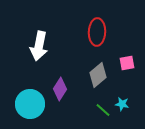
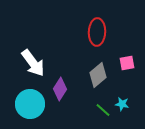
white arrow: moved 6 px left, 17 px down; rotated 48 degrees counterclockwise
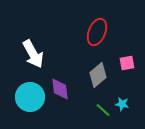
red ellipse: rotated 20 degrees clockwise
white arrow: moved 9 px up; rotated 8 degrees clockwise
purple diamond: rotated 40 degrees counterclockwise
cyan circle: moved 7 px up
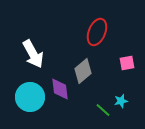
gray diamond: moved 15 px left, 4 px up
cyan star: moved 1 px left, 3 px up; rotated 24 degrees counterclockwise
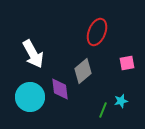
green line: rotated 70 degrees clockwise
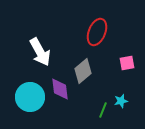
white arrow: moved 7 px right, 2 px up
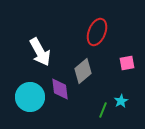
cyan star: rotated 16 degrees counterclockwise
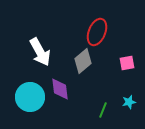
gray diamond: moved 10 px up
cyan star: moved 8 px right, 1 px down; rotated 16 degrees clockwise
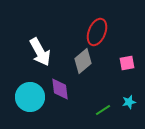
green line: rotated 35 degrees clockwise
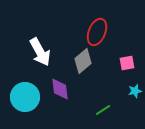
cyan circle: moved 5 px left
cyan star: moved 6 px right, 11 px up
